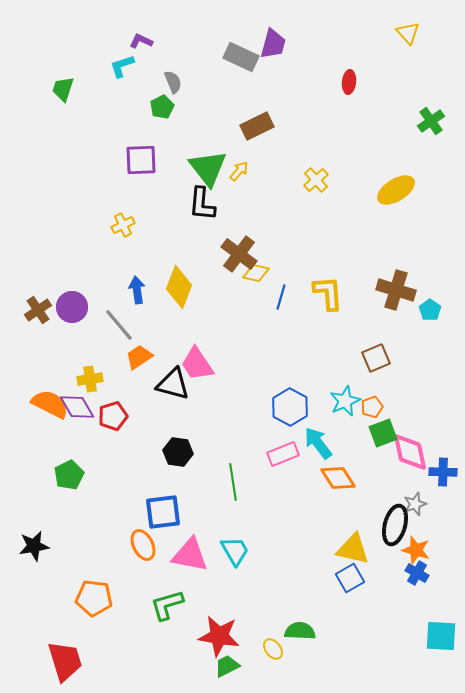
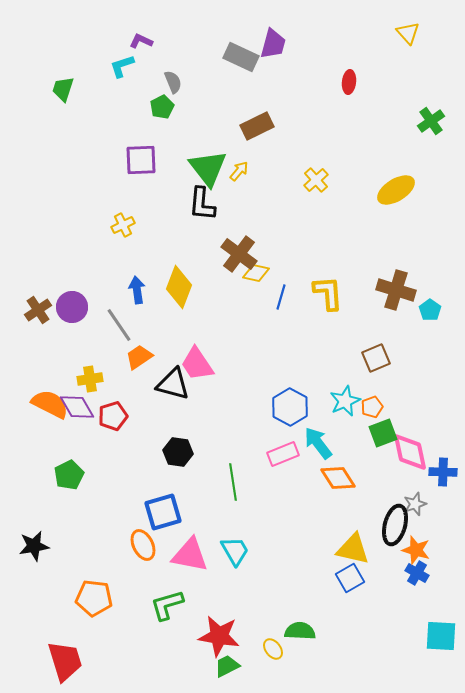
gray line at (119, 325): rotated 6 degrees clockwise
blue square at (163, 512): rotated 9 degrees counterclockwise
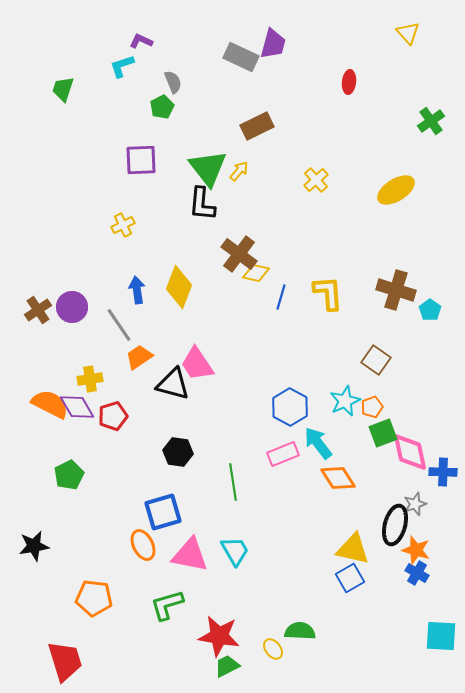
brown square at (376, 358): moved 2 px down; rotated 32 degrees counterclockwise
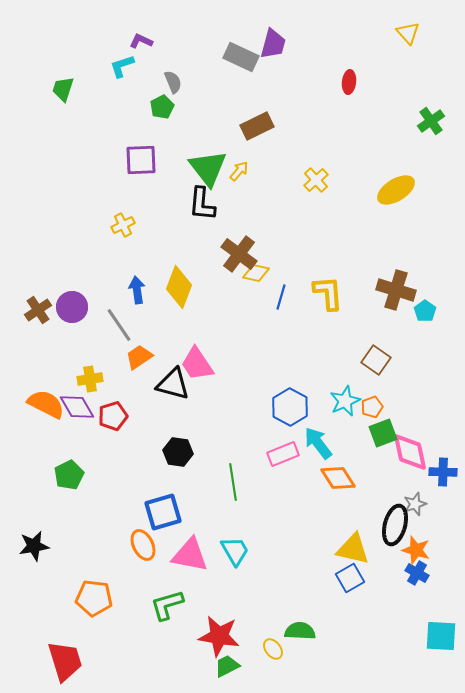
cyan pentagon at (430, 310): moved 5 px left, 1 px down
orange semicircle at (50, 404): moved 4 px left
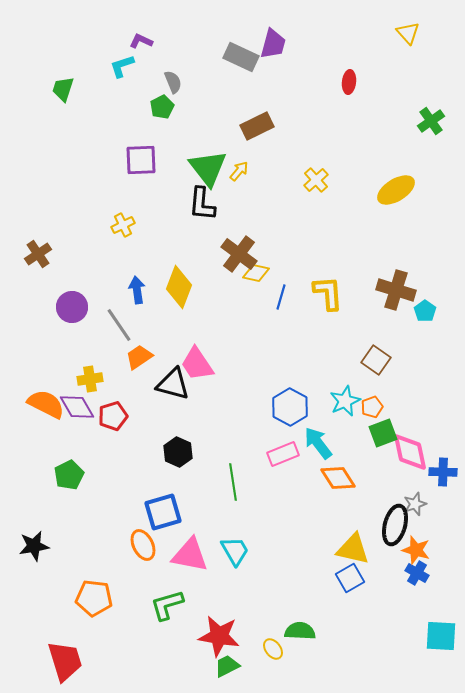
brown cross at (38, 310): moved 56 px up
black hexagon at (178, 452): rotated 16 degrees clockwise
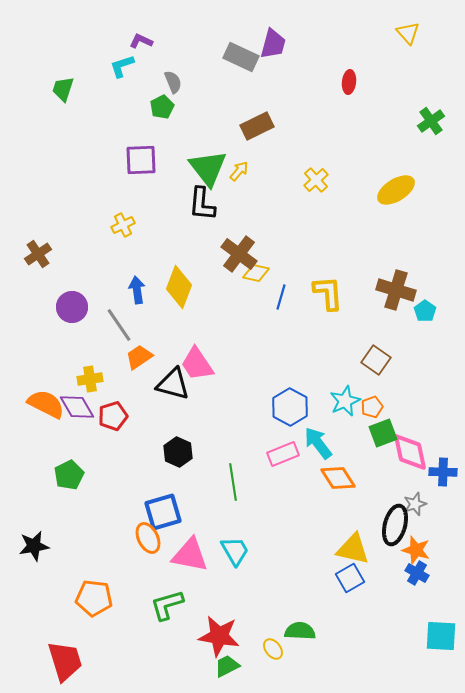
orange ellipse at (143, 545): moved 5 px right, 7 px up
